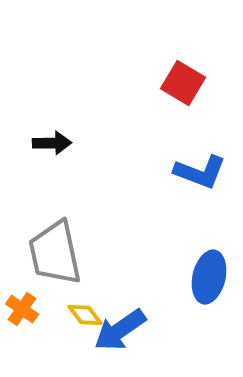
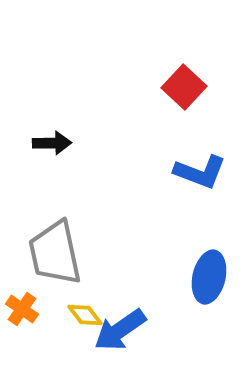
red square: moved 1 px right, 4 px down; rotated 12 degrees clockwise
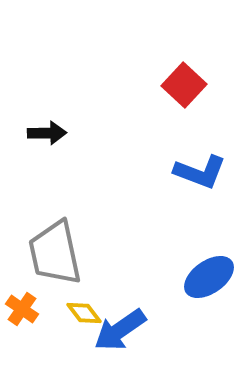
red square: moved 2 px up
black arrow: moved 5 px left, 10 px up
blue ellipse: rotated 42 degrees clockwise
yellow diamond: moved 1 px left, 2 px up
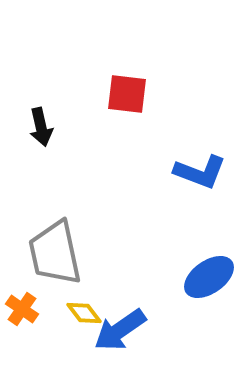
red square: moved 57 px left, 9 px down; rotated 36 degrees counterclockwise
black arrow: moved 6 px left, 6 px up; rotated 78 degrees clockwise
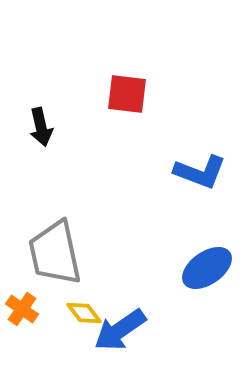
blue ellipse: moved 2 px left, 9 px up
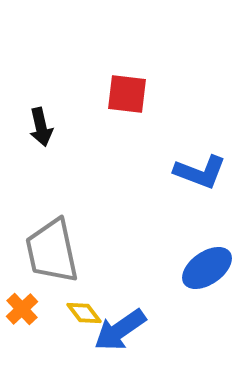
gray trapezoid: moved 3 px left, 2 px up
orange cross: rotated 12 degrees clockwise
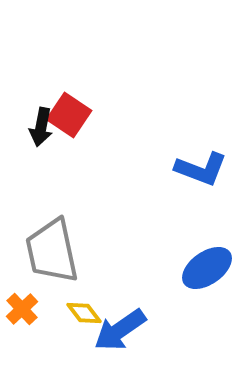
red square: moved 58 px left, 21 px down; rotated 27 degrees clockwise
black arrow: rotated 24 degrees clockwise
blue L-shape: moved 1 px right, 3 px up
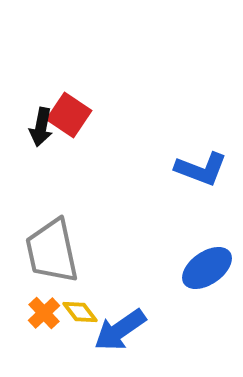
orange cross: moved 22 px right, 4 px down
yellow diamond: moved 4 px left, 1 px up
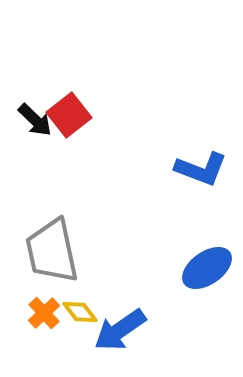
red square: rotated 18 degrees clockwise
black arrow: moved 6 px left, 7 px up; rotated 57 degrees counterclockwise
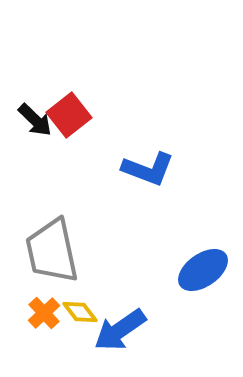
blue L-shape: moved 53 px left
blue ellipse: moved 4 px left, 2 px down
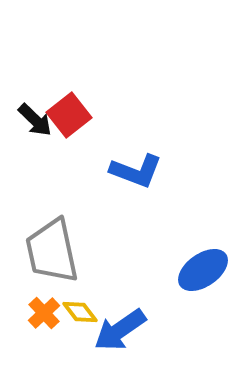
blue L-shape: moved 12 px left, 2 px down
